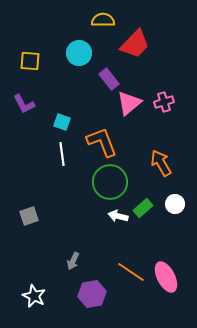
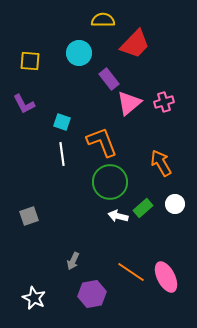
white star: moved 2 px down
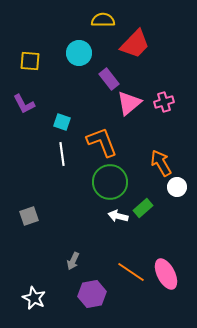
white circle: moved 2 px right, 17 px up
pink ellipse: moved 3 px up
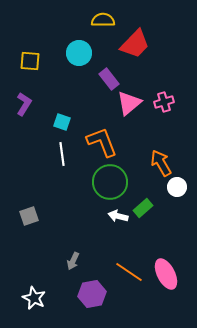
purple L-shape: rotated 120 degrees counterclockwise
orange line: moved 2 px left
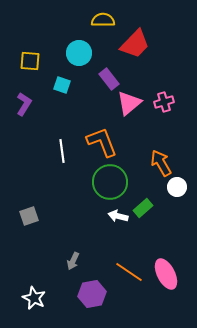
cyan square: moved 37 px up
white line: moved 3 px up
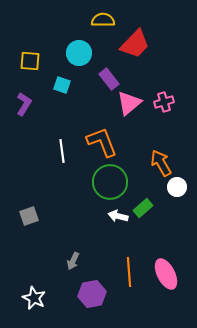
orange line: rotated 52 degrees clockwise
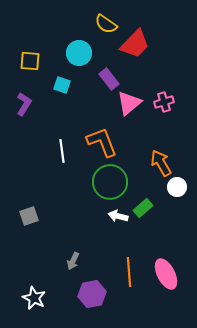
yellow semicircle: moved 3 px right, 4 px down; rotated 145 degrees counterclockwise
